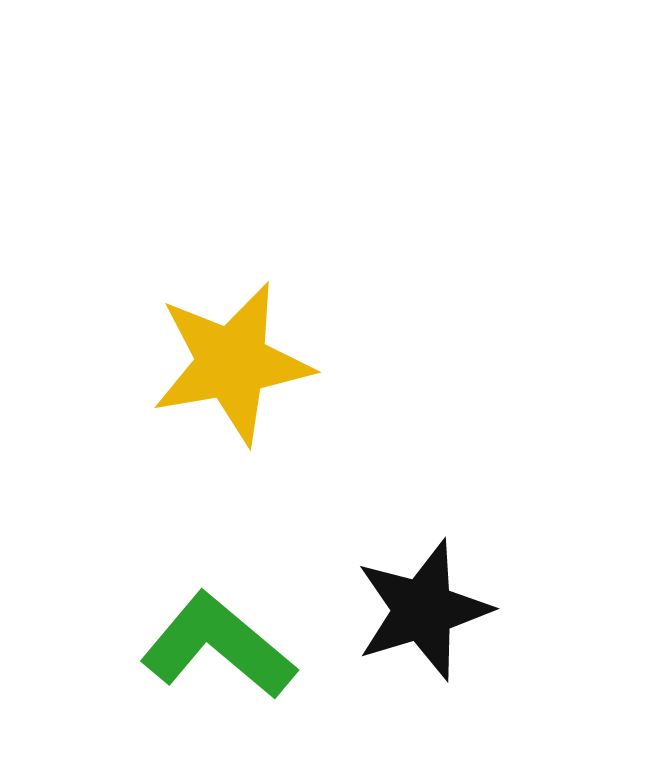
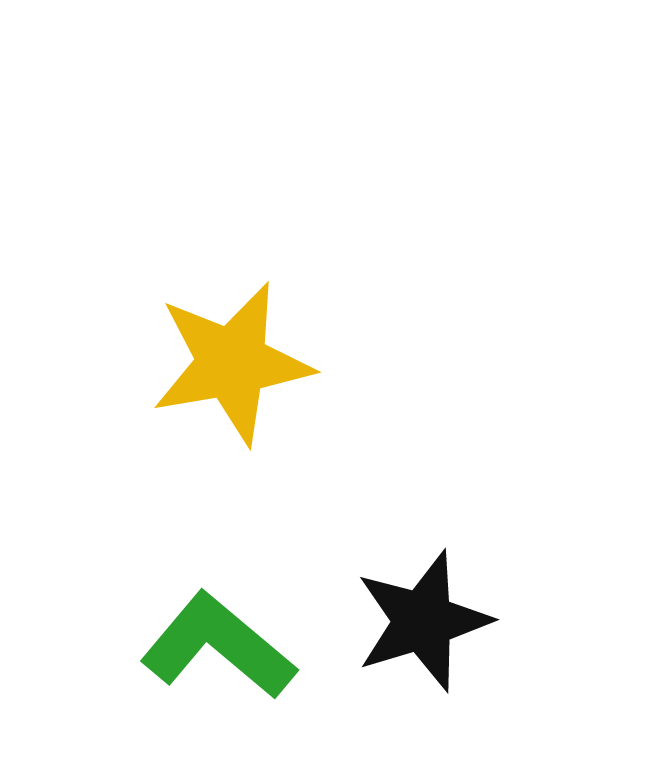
black star: moved 11 px down
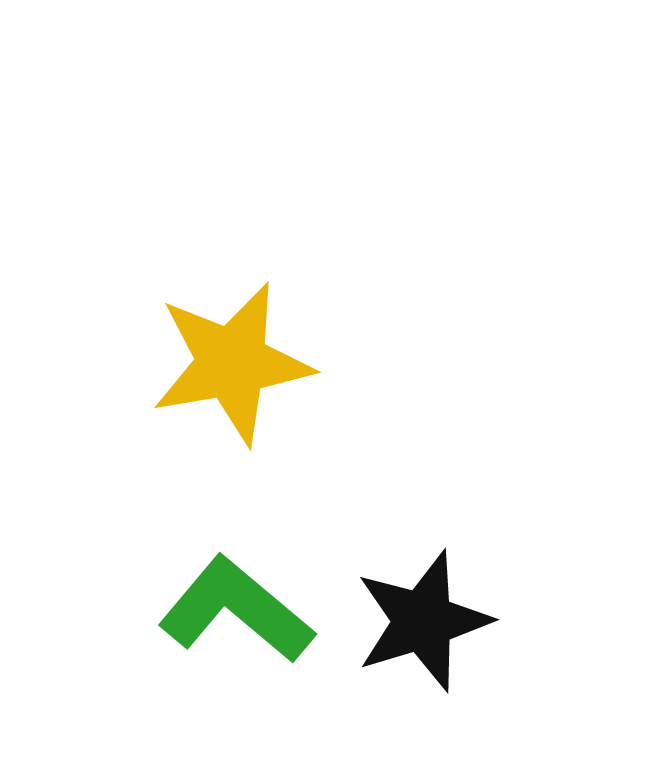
green L-shape: moved 18 px right, 36 px up
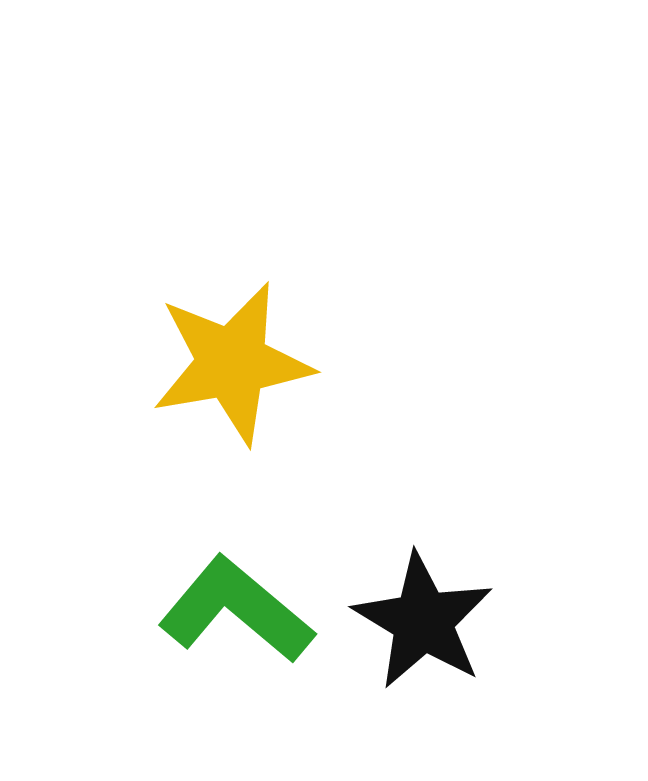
black star: rotated 24 degrees counterclockwise
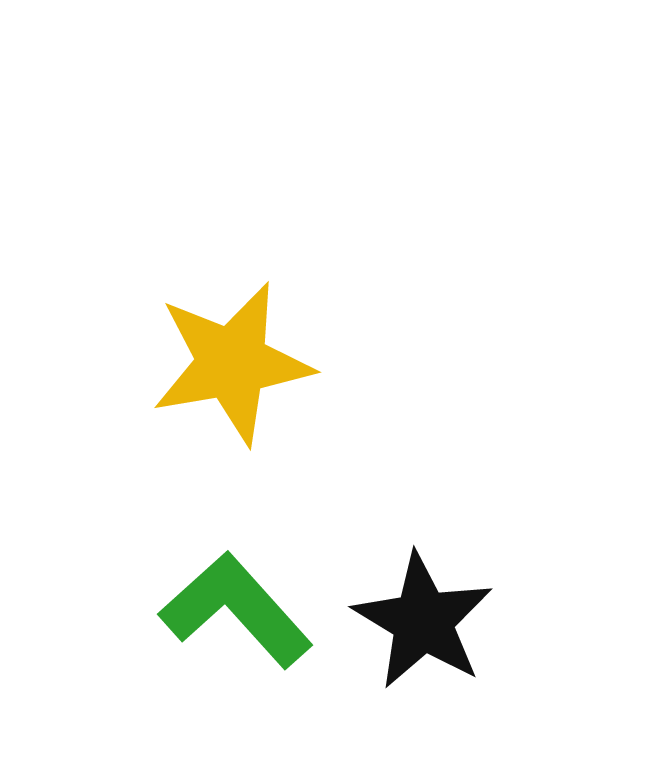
green L-shape: rotated 8 degrees clockwise
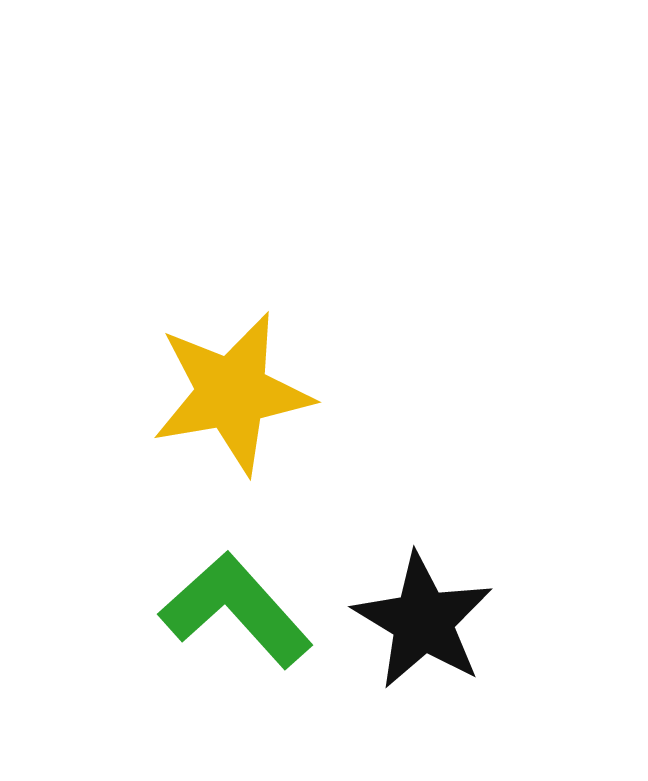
yellow star: moved 30 px down
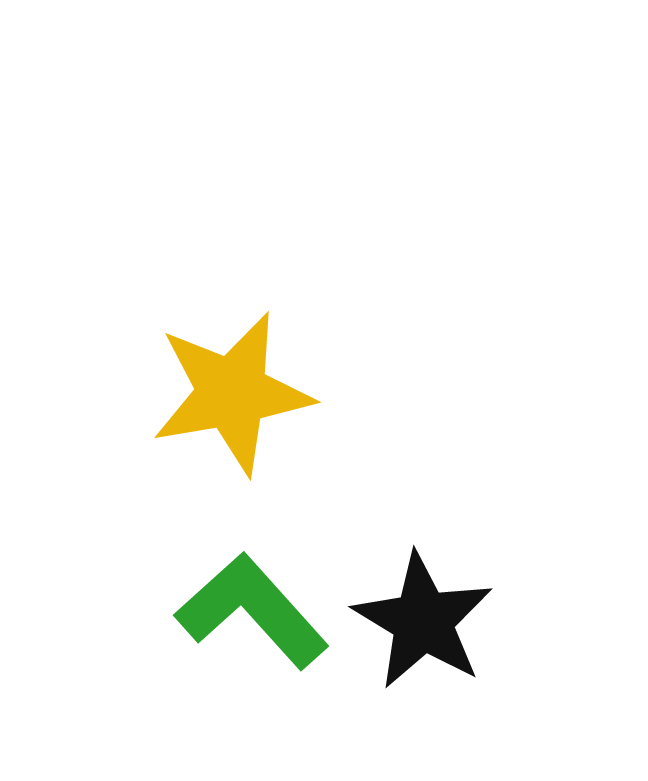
green L-shape: moved 16 px right, 1 px down
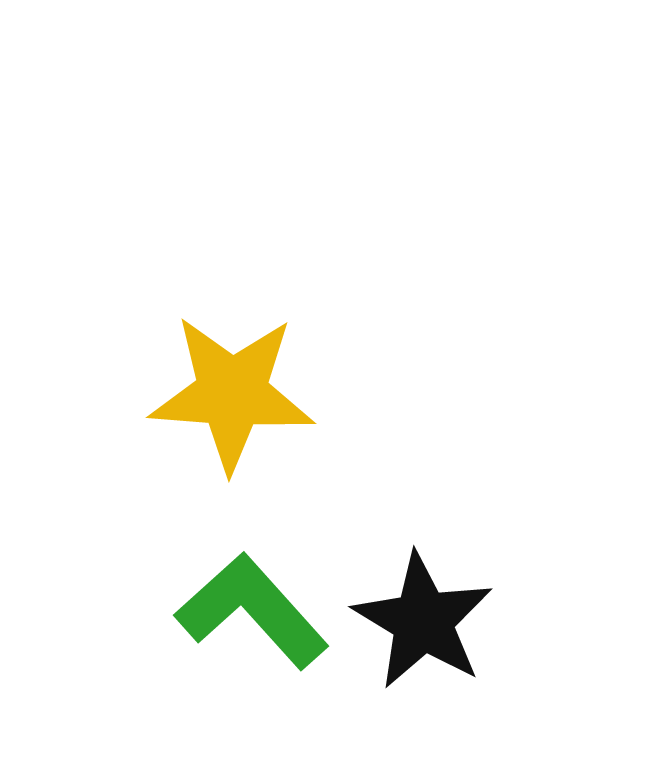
yellow star: rotated 14 degrees clockwise
